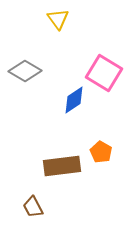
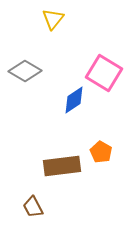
yellow triangle: moved 5 px left; rotated 15 degrees clockwise
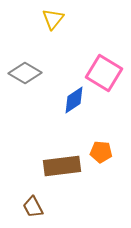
gray diamond: moved 2 px down
orange pentagon: rotated 25 degrees counterclockwise
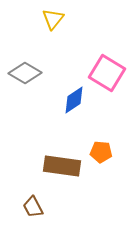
pink square: moved 3 px right
brown rectangle: rotated 15 degrees clockwise
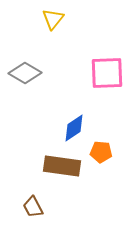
pink square: rotated 33 degrees counterclockwise
blue diamond: moved 28 px down
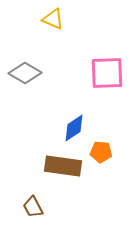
yellow triangle: rotated 45 degrees counterclockwise
brown rectangle: moved 1 px right
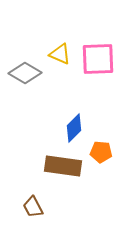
yellow triangle: moved 7 px right, 35 px down
pink square: moved 9 px left, 14 px up
blue diamond: rotated 12 degrees counterclockwise
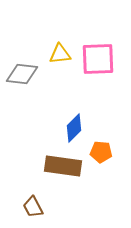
yellow triangle: rotated 30 degrees counterclockwise
gray diamond: moved 3 px left, 1 px down; rotated 24 degrees counterclockwise
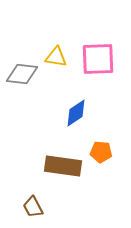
yellow triangle: moved 4 px left, 3 px down; rotated 15 degrees clockwise
blue diamond: moved 2 px right, 15 px up; rotated 12 degrees clockwise
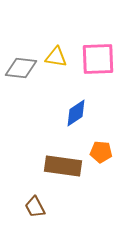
gray diamond: moved 1 px left, 6 px up
brown trapezoid: moved 2 px right
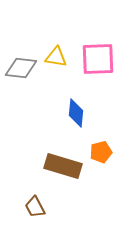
blue diamond: rotated 52 degrees counterclockwise
orange pentagon: rotated 20 degrees counterclockwise
brown rectangle: rotated 9 degrees clockwise
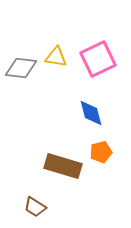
pink square: rotated 24 degrees counterclockwise
blue diamond: moved 15 px right; rotated 20 degrees counterclockwise
brown trapezoid: rotated 30 degrees counterclockwise
